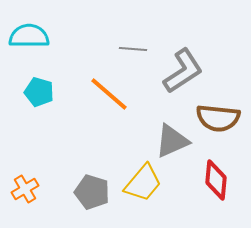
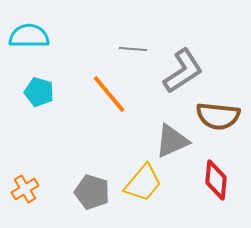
orange line: rotated 9 degrees clockwise
brown semicircle: moved 2 px up
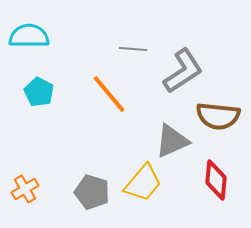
cyan pentagon: rotated 12 degrees clockwise
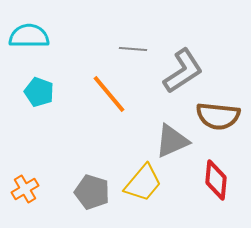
cyan pentagon: rotated 8 degrees counterclockwise
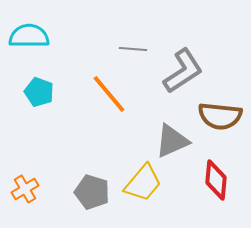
brown semicircle: moved 2 px right
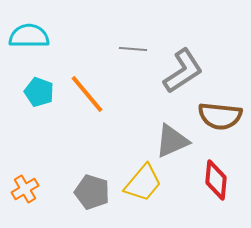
orange line: moved 22 px left
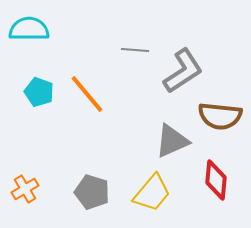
cyan semicircle: moved 7 px up
gray line: moved 2 px right, 1 px down
yellow trapezoid: moved 9 px right, 10 px down
